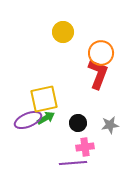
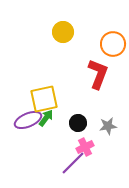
orange circle: moved 12 px right, 9 px up
green arrow: rotated 24 degrees counterclockwise
gray star: moved 2 px left, 1 px down
pink cross: rotated 18 degrees counterclockwise
purple line: rotated 40 degrees counterclockwise
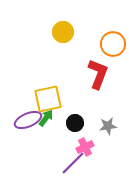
yellow square: moved 4 px right
black circle: moved 3 px left
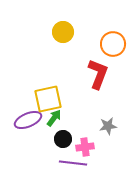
green arrow: moved 8 px right
black circle: moved 12 px left, 16 px down
pink cross: rotated 18 degrees clockwise
purple line: rotated 52 degrees clockwise
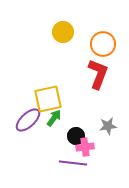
orange circle: moved 10 px left
purple ellipse: rotated 20 degrees counterclockwise
black circle: moved 13 px right, 3 px up
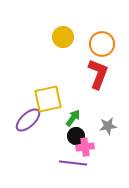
yellow circle: moved 5 px down
orange circle: moved 1 px left
green arrow: moved 19 px right
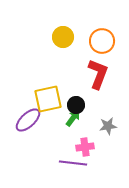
orange circle: moved 3 px up
black circle: moved 31 px up
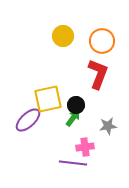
yellow circle: moved 1 px up
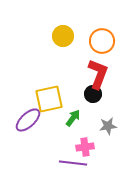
yellow square: moved 1 px right
black circle: moved 17 px right, 11 px up
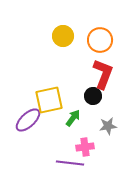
orange circle: moved 2 px left, 1 px up
red L-shape: moved 5 px right
black circle: moved 2 px down
yellow square: moved 1 px down
purple line: moved 3 px left
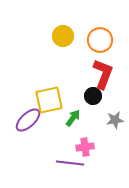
gray star: moved 7 px right, 6 px up
